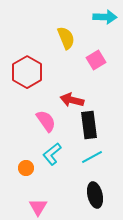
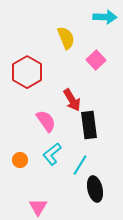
pink square: rotated 12 degrees counterclockwise
red arrow: rotated 135 degrees counterclockwise
cyan line: moved 12 px left, 8 px down; rotated 30 degrees counterclockwise
orange circle: moved 6 px left, 8 px up
black ellipse: moved 6 px up
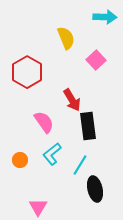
pink semicircle: moved 2 px left, 1 px down
black rectangle: moved 1 px left, 1 px down
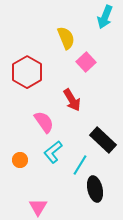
cyan arrow: rotated 110 degrees clockwise
pink square: moved 10 px left, 2 px down
black rectangle: moved 15 px right, 14 px down; rotated 40 degrees counterclockwise
cyan L-shape: moved 1 px right, 2 px up
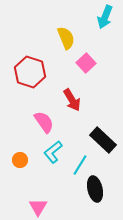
pink square: moved 1 px down
red hexagon: moved 3 px right; rotated 12 degrees counterclockwise
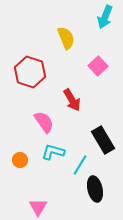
pink square: moved 12 px right, 3 px down
black rectangle: rotated 16 degrees clockwise
cyan L-shape: rotated 55 degrees clockwise
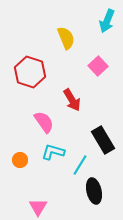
cyan arrow: moved 2 px right, 4 px down
black ellipse: moved 1 px left, 2 px down
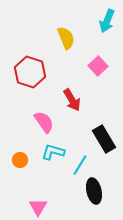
black rectangle: moved 1 px right, 1 px up
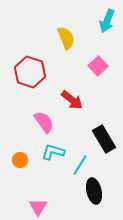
red arrow: rotated 20 degrees counterclockwise
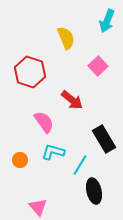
pink triangle: rotated 12 degrees counterclockwise
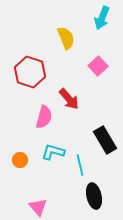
cyan arrow: moved 5 px left, 3 px up
red arrow: moved 3 px left, 1 px up; rotated 10 degrees clockwise
pink semicircle: moved 5 px up; rotated 50 degrees clockwise
black rectangle: moved 1 px right, 1 px down
cyan line: rotated 45 degrees counterclockwise
black ellipse: moved 5 px down
